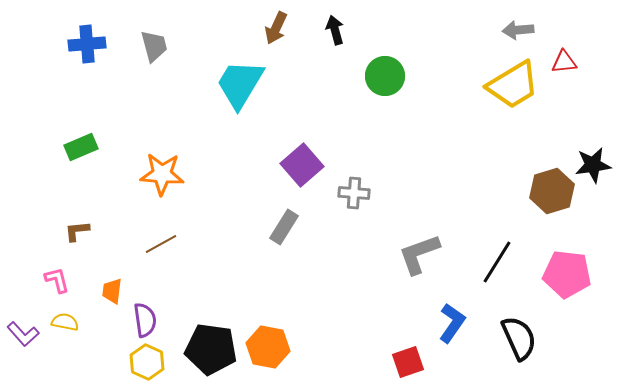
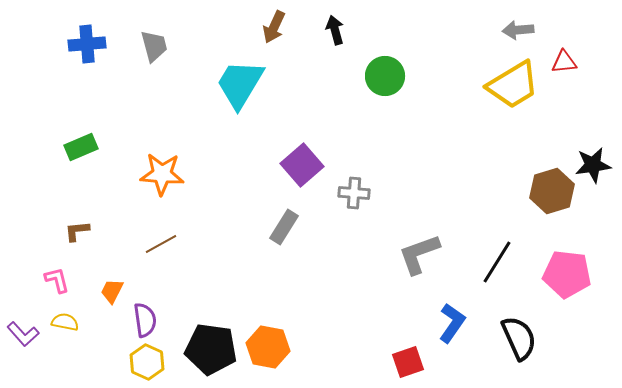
brown arrow: moved 2 px left, 1 px up
orange trapezoid: rotated 20 degrees clockwise
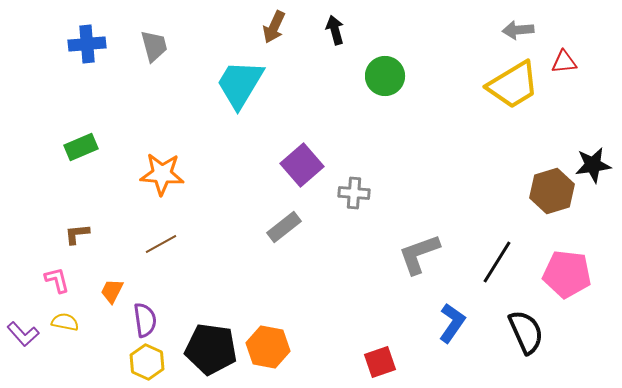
gray rectangle: rotated 20 degrees clockwise
brown L-shape: moved 3 px down
black semicircle: moved 7 px right, 6 px up
red square: moved 28 px left
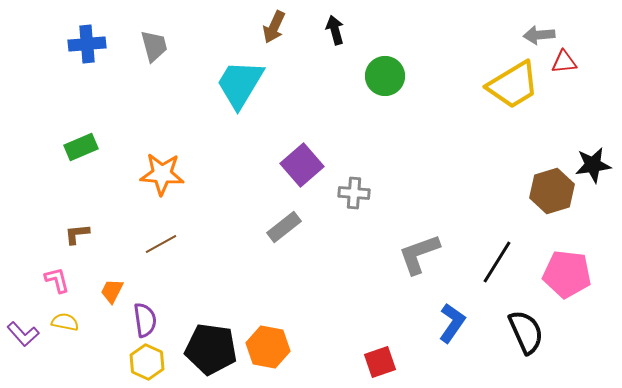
gray arrow: moved 21 px right, 5 px down
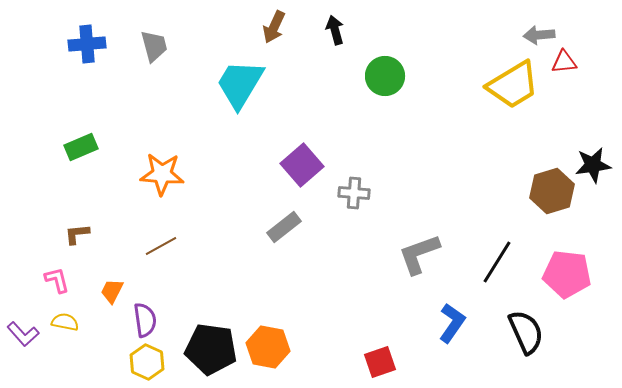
brown line: moved 2 px down
